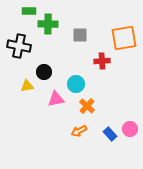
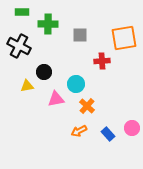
green rectangle: moved 7 px left, 1 px down
black cross: rotated 15 degrees clockwise
pink circle: moved 2 px right, 1 px up
blue rectangle: moved 2 px left
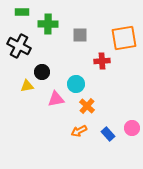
black circle: moved 2 px left
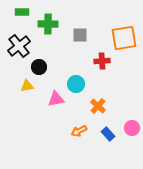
black cross: rotated 25 degrees clockwise
black circle: moved 3 px left, 5 px up
orange cross: moved 11 px right
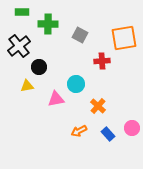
gray square: rotated 28 degrees clockwise
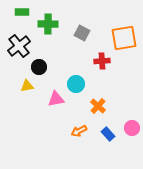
gray square: moved 2 px right, 2 px up
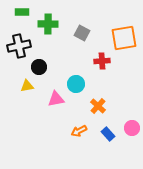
black cross: rotated 25 degrees clockwise
